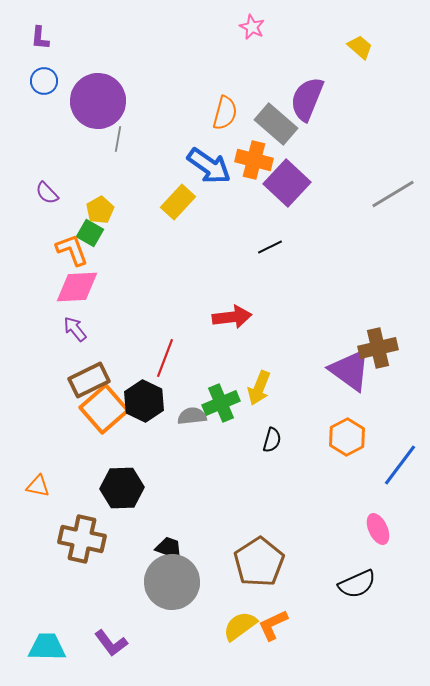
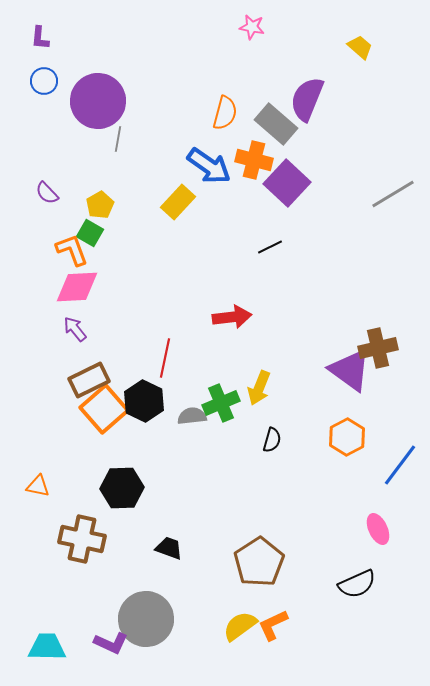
pink star at (252, 27): rotated 15 degrees counterclockwise
yellow pentagon at (100, 210): moved 5 px up
red line at (165, 358): rotated 9 degrees counterclockwise
gray circle at (172, 582): moved 26 px left, 37 px down
purple L-shape at (111, 643): rotated 28 degrees counterclockwise
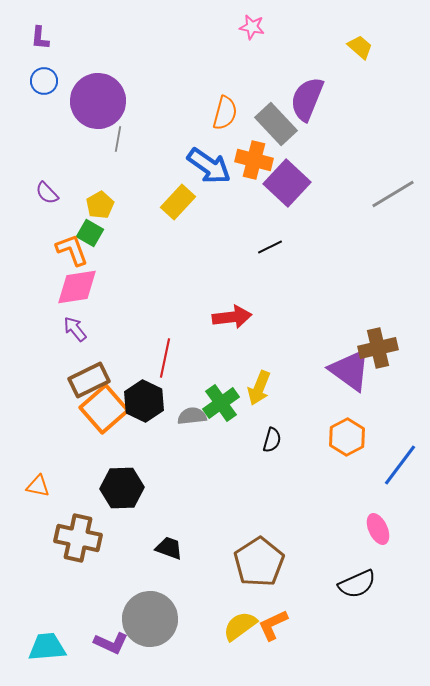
gray rectangle at (276, 124): rotated 6 degrees clockwise
pink diamond at (77, 287): rotated 6 degrees counterclockwise
green cross at (221, 403): rotated 12 degrees counterclockwise
brown cross at (82, 539): moved 4 px left, 1 px up
gray circle at (146, 619): moved 4 px right
cyan trapezoid at (47, 647): rotated 6 degrees counterclockwise
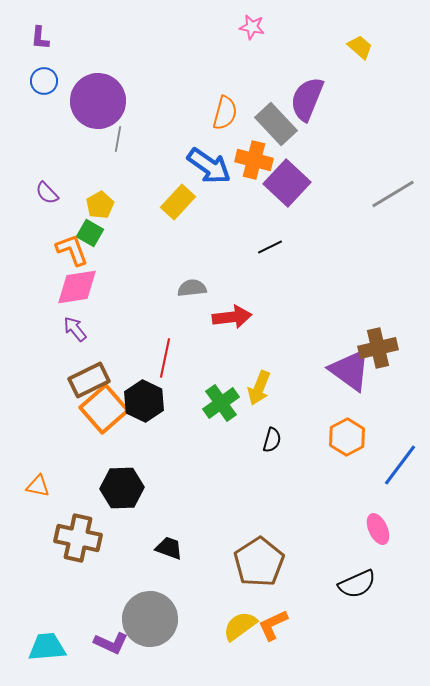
gray semicircle at (192, 416): moved 128 px up
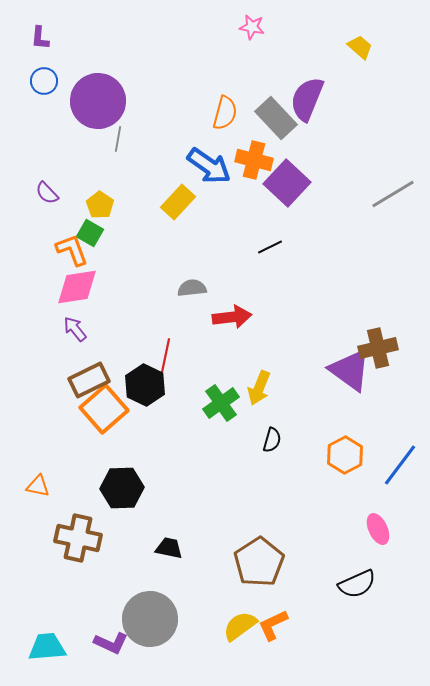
gray rectangle at (276, 124): moved 6 px up
yellow pentagon at (100, 205): rotated 8 degrees counterclockwise
black hexagon at (144, 401): moved 1 px right, 16 px up
orange hexagon at (347, 437): moved 2 px left, 18 px down
black trapezoid at (169, 548): rotated 8 degrees counterclockwise
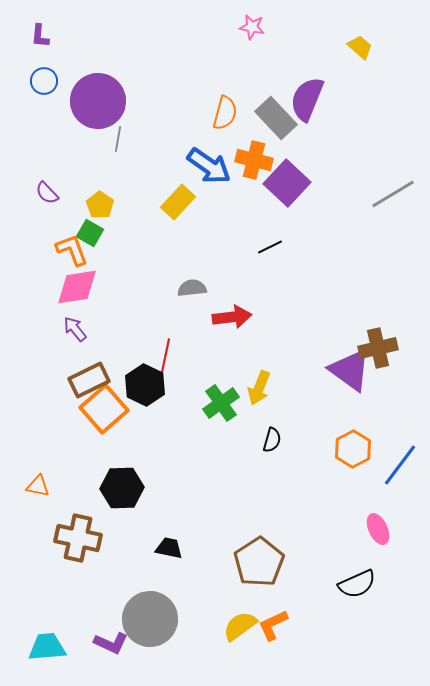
purple L-shape at (40, 38): moved 2 px up
orange hexagon at (345, 455): moved 8 px right, 6 px up
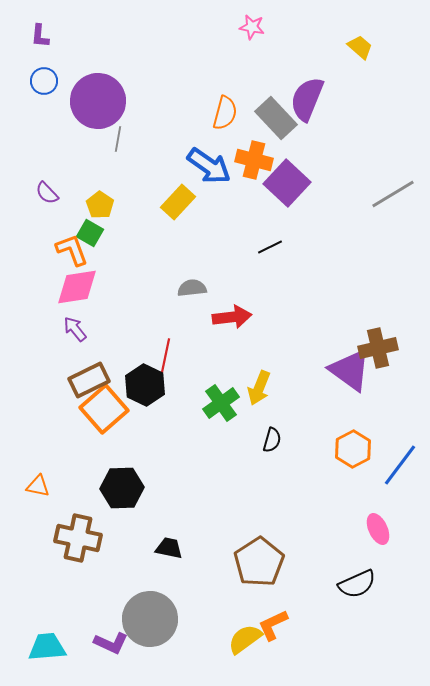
yellow semicircle at (240, 626): moved 5 px right, 13 px down
